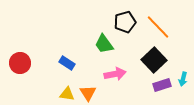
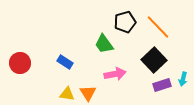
blue rectangle: moved 2 px left, 1 px up
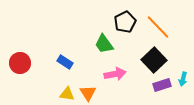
black pentagon: rotated 10 degrees counterclockwise
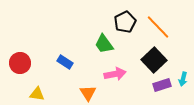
yellow triangle: moved 30 px left
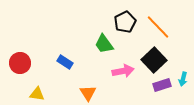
pink arrow: moved 8 px right, 3 px up
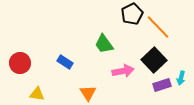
black pentagon: moved 7 px right, 8 px up
cyan arrow: moved 2 px left, 1 px up
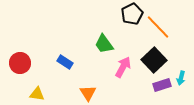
pink arrow: moved 4 px up; rotated 50 degrees counterclockwise
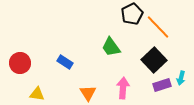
green trapezoid: moved 7 px right, 3 px down
pink arrow: moved 21 px down; rotated 25 degrees counterclockwise
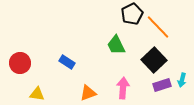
green trapezoid: moved 5 px right, 2 px up; rotated 10 degrees clockwise
blue rectangle: moved 2 px right
cyan arrow: moved 1 px right, 2 px down
orange triangle: rotated 42 degrees clockwise
